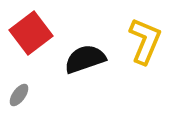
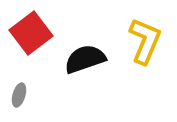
gray ellipse: rotated 20 degrees counterclockwise
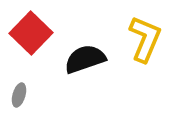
red square: rotated 9 degrees counterclockwise
yellow L-shape: moved 2 px up
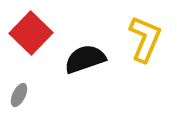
gray ellipse: rotated 10 degrees clockwise
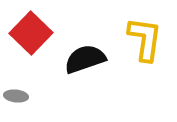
yellow L-shape: rotated 15 degrees counterclockwise
gray ellipse: moved 3 px left, 1 px down; rotated 70 degrees clockwise
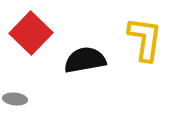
black semicircle: moved 1 px down; rotated 9 degrees clockwise
gray ellipse: moved 1 px left, 3 px down
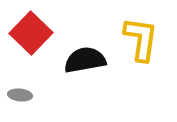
yellow L-shape: moved 4 px left
gray ellipse: moved 5 px right, 4 px up
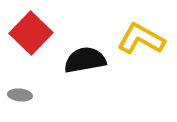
yellow L-shape: rotated 69 degrees counterclockwise
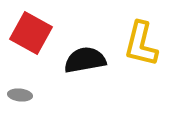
red square: rotated 15 degrees counterclockwise
yellow L-shape: moved 5 px down; rotated 105 degrees counterclockwise
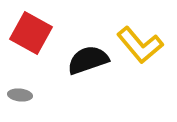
yellow L-shape: moved 1 px left, 1 px down; rotated 54 degrees counterclockwise
black semicircle: moved 3 px right; rotated 9 degrees counterclockwise
